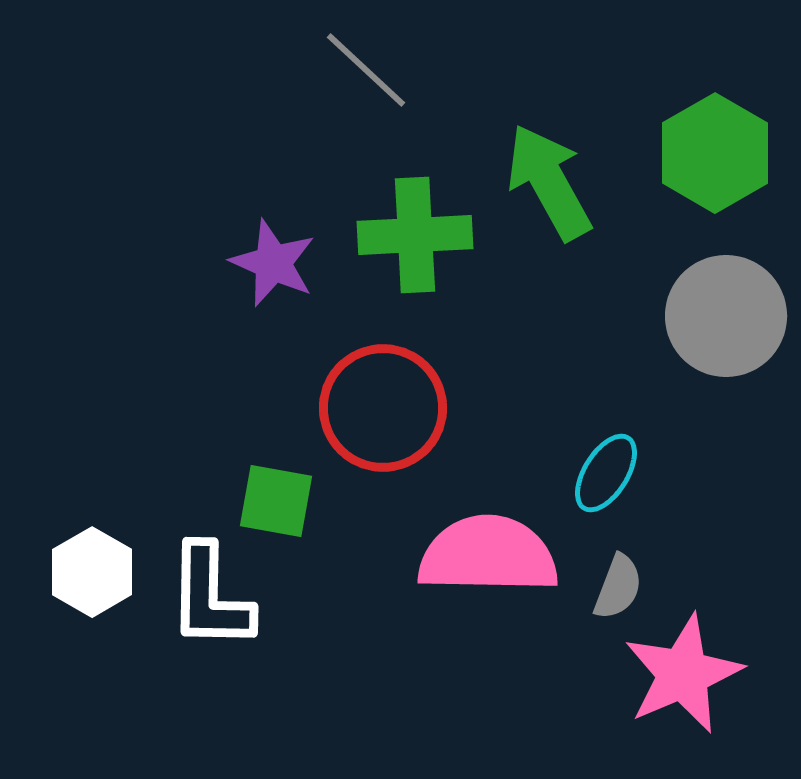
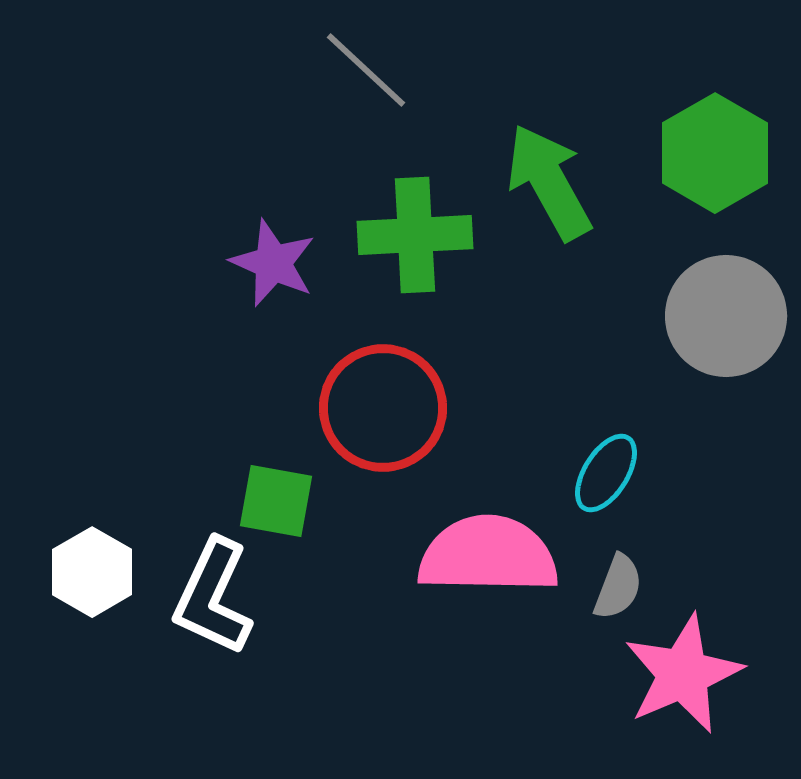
white L-shape: moved 3 px right; rotated 24 degrees clockwise
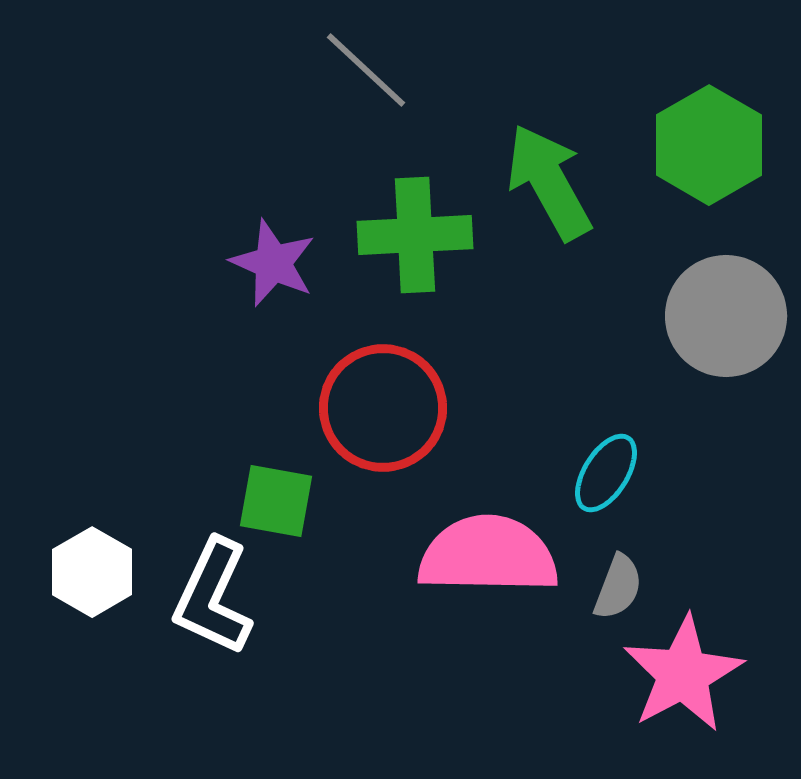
green hexagon: moved 6 px left, 8 px up
pink star: rotated 5 degrees counterclockwise
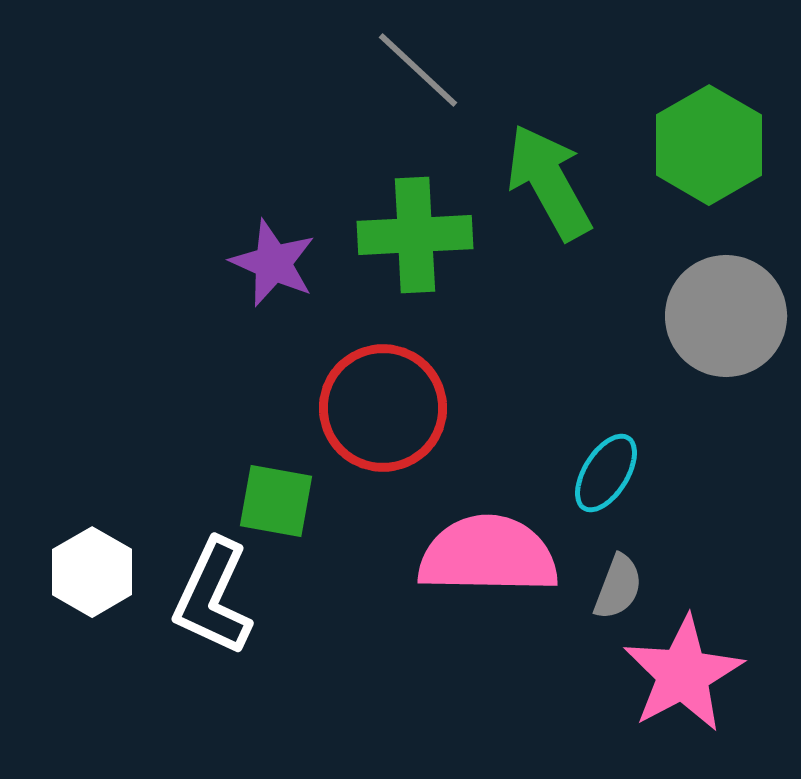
gray line: moved 52 px right
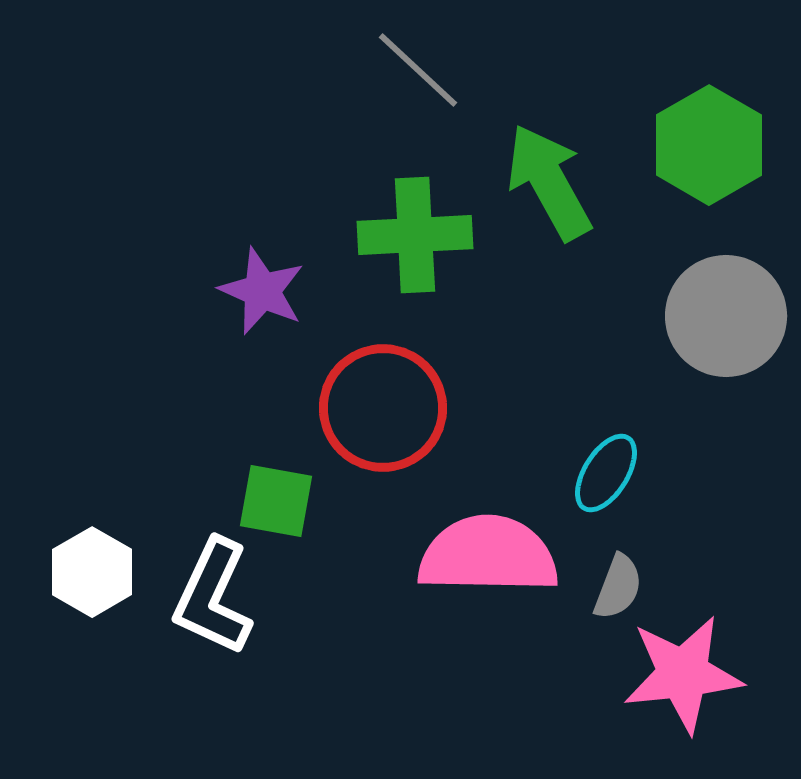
purple star: moved 11 px left, 28 px down
pink star: rotated 22 degrees clockwise
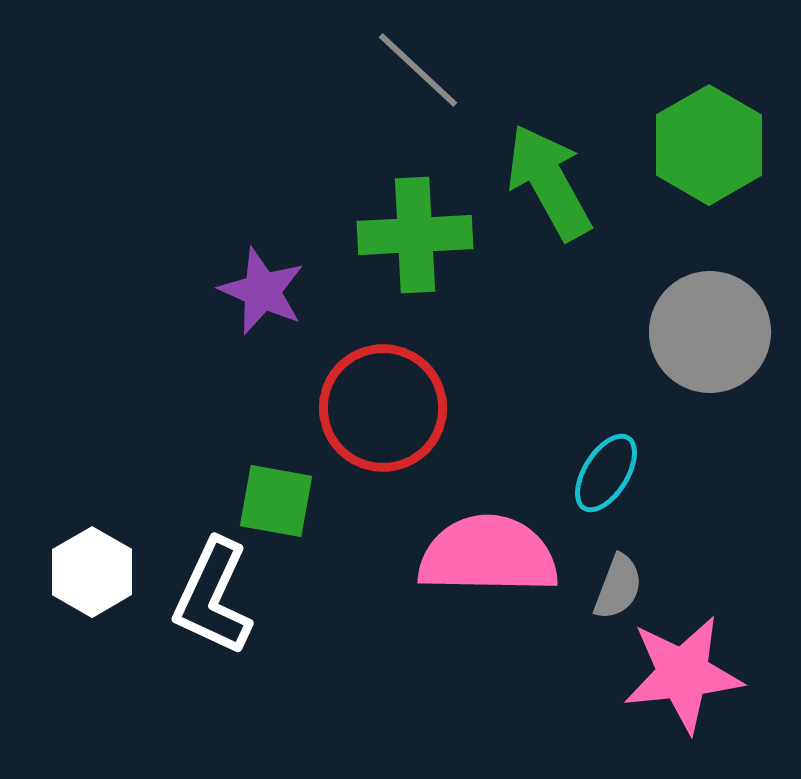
gray circle: moved 16 px left, 16 px down
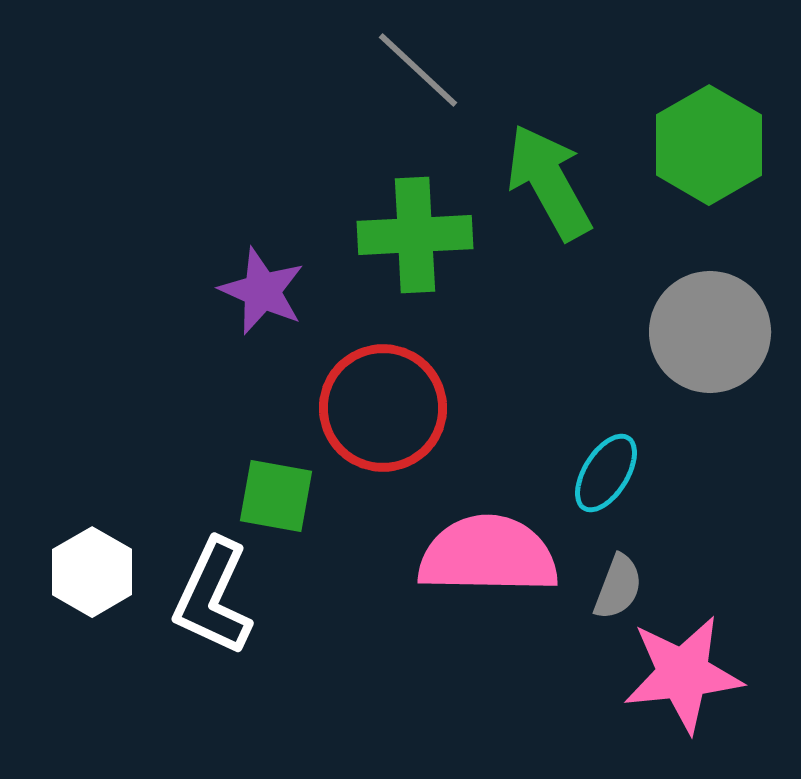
green square: moved 5 px up
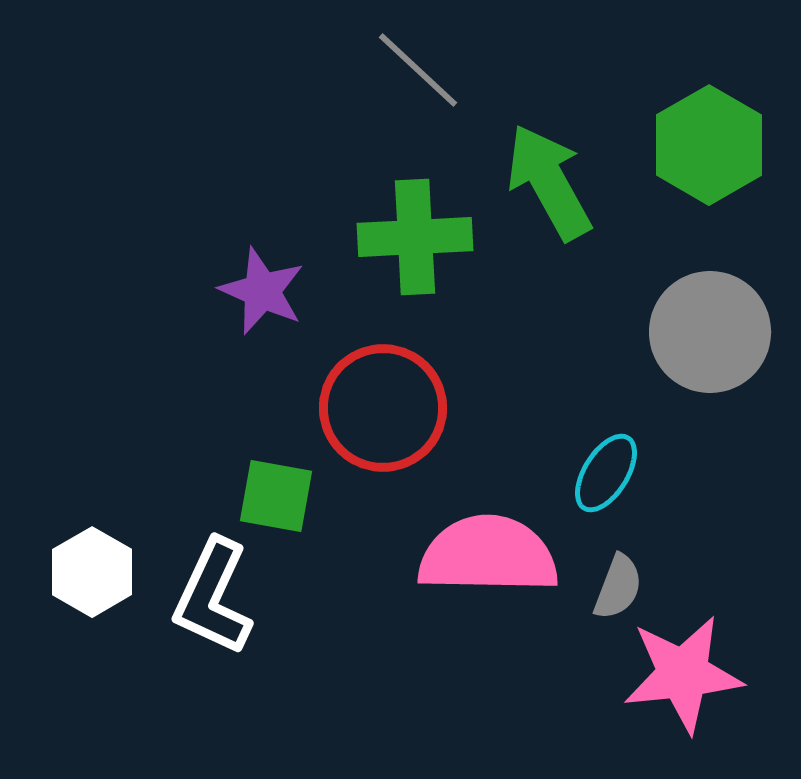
green cross: moved 2 px down
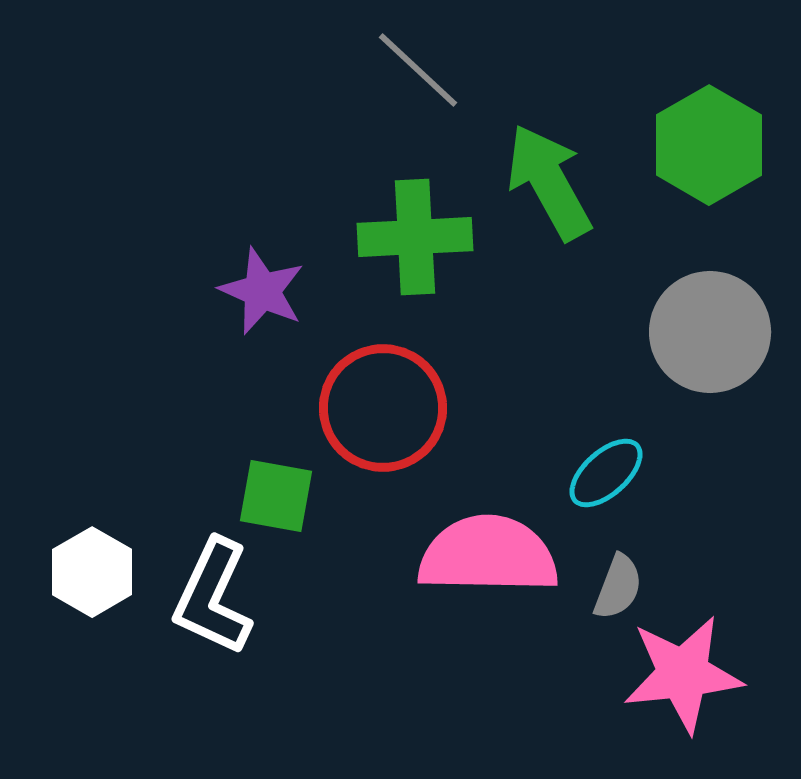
cyan ellipse: rotated 16 degrees clockwise
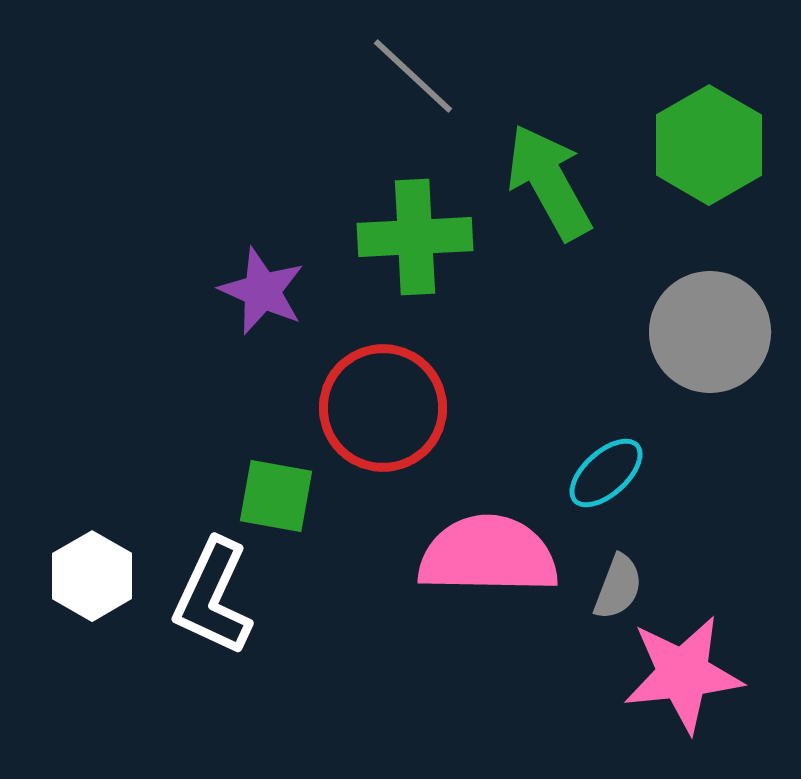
gray line: moved 5 px left, 6 px down
white hexagon: moved 4 px down
